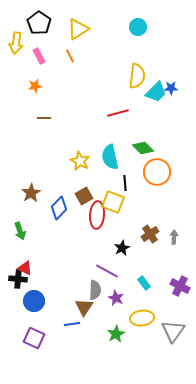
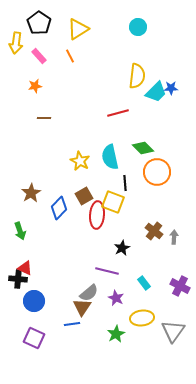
pink rectangle: rotated 14 degrees counterclockwise
brown cross: moved 4 px right, 3 px up; rotated 18 degrees counterclockwise
purple line: rotated 15 degrees counterclockwise
gray semicircle: moved 6 px left, 3 px down; rotated 48 degrees clockwise
brown triangle: moved 2 px left
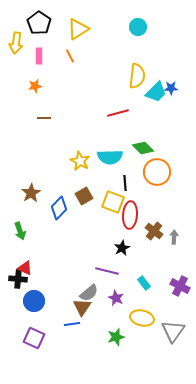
pink rectangle: rotated 42 degrees clockwise
cyan semicircle: rotated 80 degrees counterclockwise
red ellipse: moved 33 px right
yellow ellipse: rotated 20 degrees clockwise
green star: moved 3 px down; rotated 12 degrees clockwise
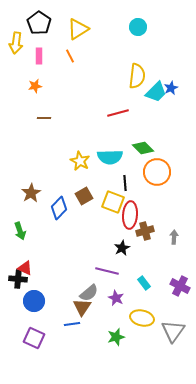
blue star: rotated 24 degrees counterclockwise
brown cross: moved 9 px left; rotated 36 degrees clockwise
